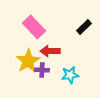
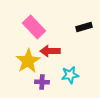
black rectangle: rotated 28 degrees clockwise
purple cross: moved 12 px down
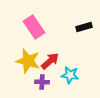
pink rectangle: rotated 10 degrees clockwise
red arrow: moved 10 px down; rotated 138 degrees clockwise
yellow star: rotated 25 degrees counterclockwise
cyan star: rotated 18 degrees clockwise
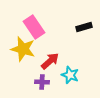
yellow star: moved 5 px left, 12 px up
cyan star: rotated 12 degrees clockwise
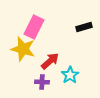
pink rectangle: rotated 60 degrees clockwise
cyan star: rotated 18 degrees clockwise
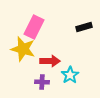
red arrow: rotated 42 degrees clockwise
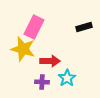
cyan star: moved 3 px left, 3 px down
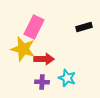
red arrow: moved 6 px left, 2 px up
cyan star: rotated 18 degrees counterclockwise
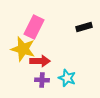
red arrow: moved 4 px left, 2 px down
purple cross: moved 2 px up
